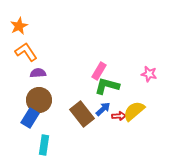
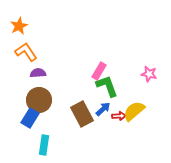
green L-shape: rotated 55 degrees clockwise
brown rectangle: rotated 10 degrees clockwise
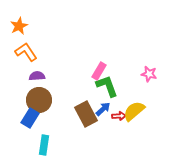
purple semicircle: moved 1 px left, 3 px down
brown rectangle: moved 4 px right
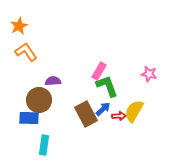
purple semicircle: moved 16 px right, 5 px down
yellow semicircle: rotated 20 degrees counterclockwise
blue rectangle: moved 1 px left; rotated 60 degrees clockwise
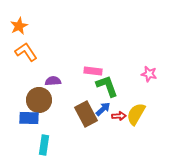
pink rectangle: moved 6 px left; rotated 66 degrees clockwise
yellow semicircle: moved 2 px right, 3 px down
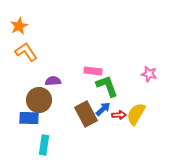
red arrow: moved 1 px up
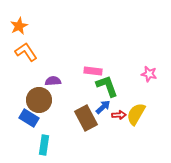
blue arrow: moved 2 px up
brown rectangle: moved 4 px down
blue rectangle: rotated 30 degrees clockwise
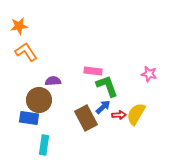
orange star: rotated 18 degrees clockwise
blue rectangle: rotated 24 degrees counterclockwise
